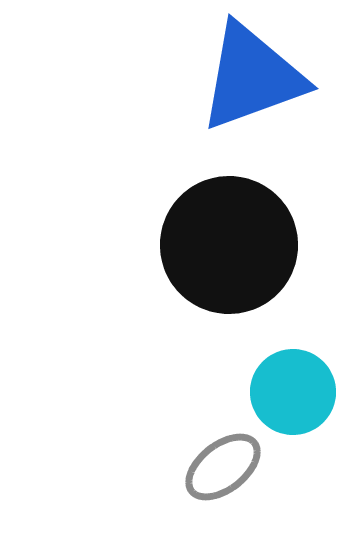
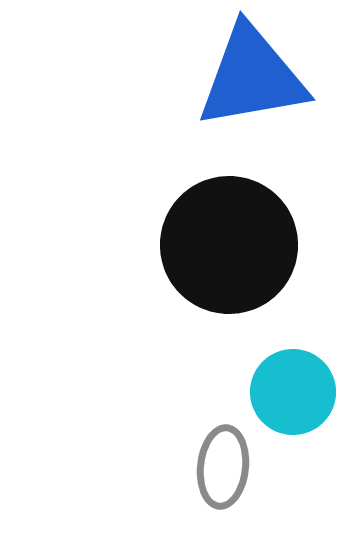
blue triangle: rotated 10 degrees clockwise
gray ellipse: rotated 46 degrees counterclockwise
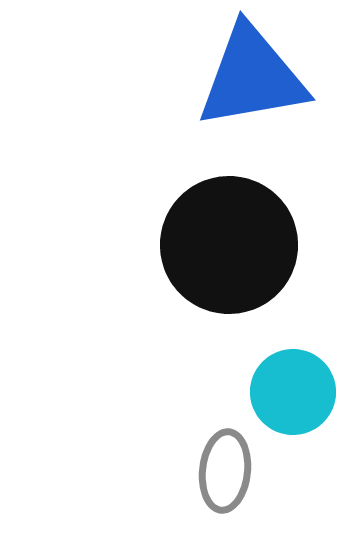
gray ellipse: moved 2 px right, 4 px down
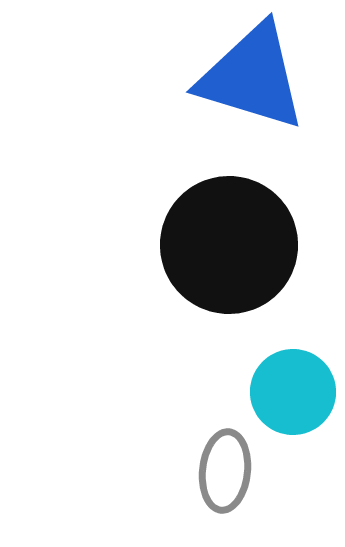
blue triangle: rotated 27 degrees clockwise
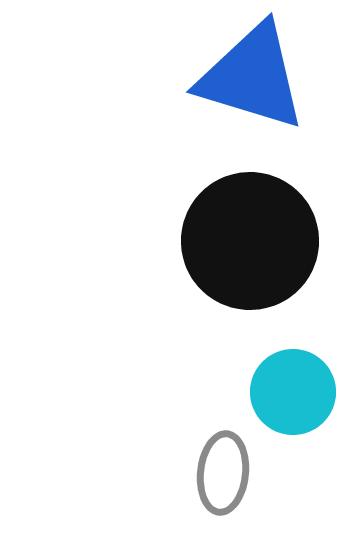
black circle: moved 21 px right, 4 px up
gray ellipse: moved 2 px left, 2 px down
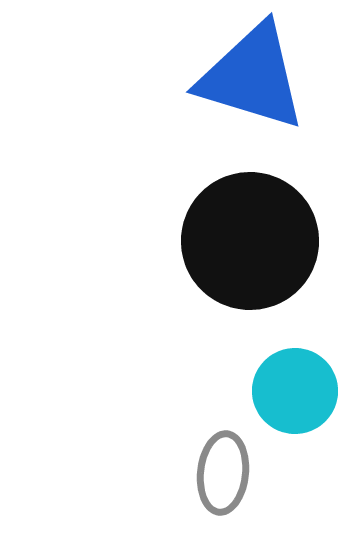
cyan circle: moved 2 px right, 1 px up
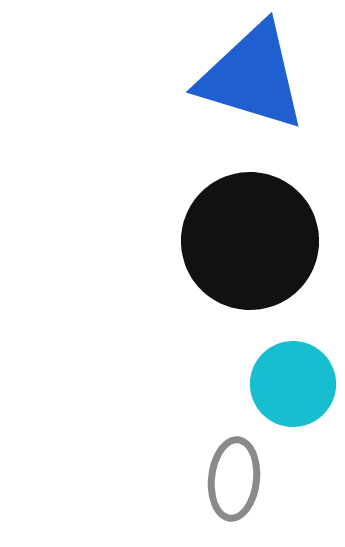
cyan circle: moved 2 px left, 7 px up
gray ellipse: moved 11 px right, 6 px down
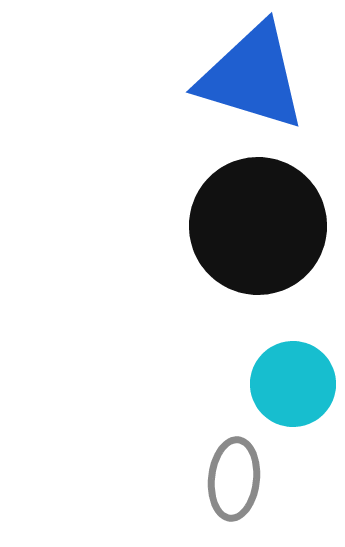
black circle: moved 8 px right, 15 px up
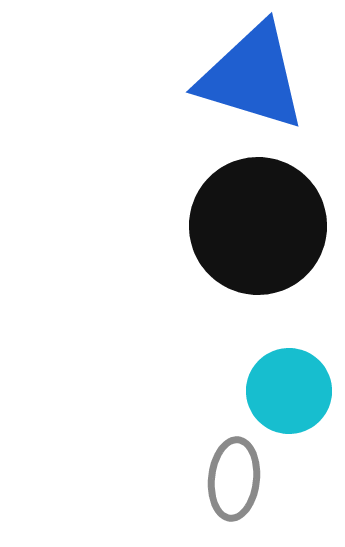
cyan circle: moved 4 px left, 7 px down
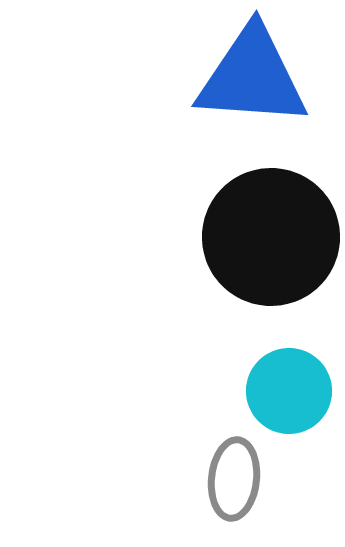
blue triangle: rotated 13 degrees counterclockwise
black circle: moved 13 px right, 11 px down
